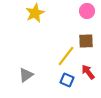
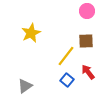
yellow star: moved 4 px left, 20 px down
gray triangle: moved 1 px left, 11 px down
blue square: rotated 16 degrees clockwise
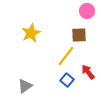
brown square: moved 7 px left, 6 px up
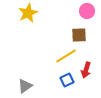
yellow star: moved 3 px left, 20 px up
yellow line: rotated 20 degrees clockwise
red arrow: moved 2 px left, 2 px up; rotated 126 degrees counterclockwise
blue square: rotated 24 degrees clockwise
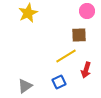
blue square: moved 8 px left, 2 px down
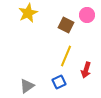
pink circle: moved 4 px down
brown square: moved 13 px left, 10 px up; rotated 28 degrees clockwise
yellow line: rotated 35 degrees counterclockwise
gray triangle: moved 2 px right
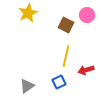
yellow line: rotated 10 degrees counterclockwise
red arrow: rotated 56 degrees clockwise
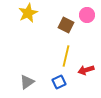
gray triangle: moved 4 px up
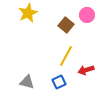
brown square: rotated 14 degrees clockwise
yellow line: rotated 15 degrees clockwise
gray triangle: rotated 49 degrees clockwise
